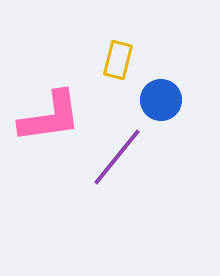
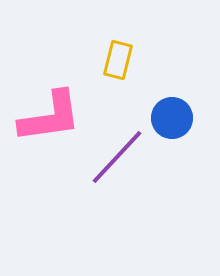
blue circle: moved 11 px right, 18 px down
purple line: rotated 4 degrees clockwise
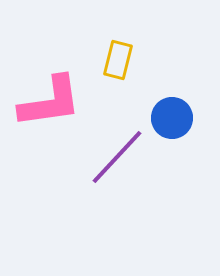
pink L-shape: moved 15 px up
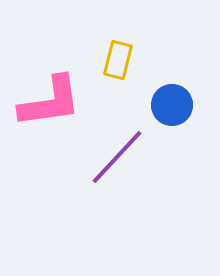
blue circle: moved 13 px up
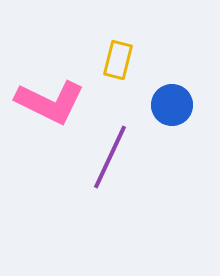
pink L-shape: rotated 34 degrees clockwise
purple line: moved 7 px left; rotated 18 degrees counterclockwise
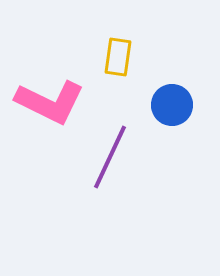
yellow rectangle: moved 3 px up; rotated 6 degrees counterclockwise
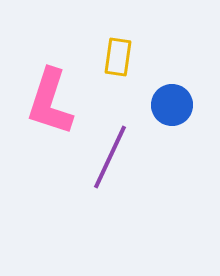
pink L-shape: rotated 82 degrees clockwise
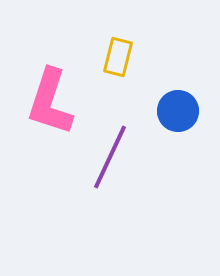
yellow rectangle: rotated 6 degrees clockwise
blue circle: moved 6 px right, 6 px down
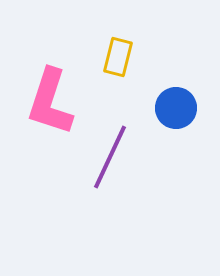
blue circle: moved 2 px left, 3 px up
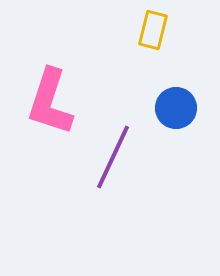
yellow rectangle: moved 35 px right, 27 px up
purple line: moved 3 px right
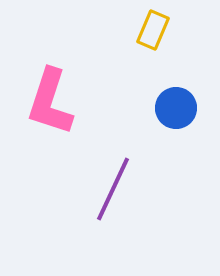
yellow rectangle: rotated 9 degrees clockwise
purple line: moved 32 px down
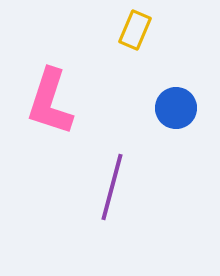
yellow rectangle: moved 18 px left
purple line: moved 1 px left, 2 px up; rotated 10 degrees counterclockwise
